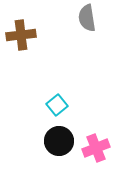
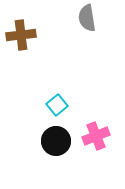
black circle: moved 3 px left
pink cross: moved 12 px up
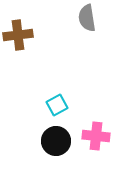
brown cross: moved 3 px left
cyan square: rotated 10 degrees clockwise
pink cross: rotated 28 degrees clockwise
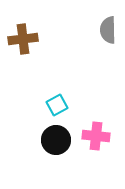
gray semicircle: moved 21 px right, 12 px down; rotated 8 degrees clockwise
brown cross: moved 5 px right, 4 px down
black circle: moved 1 px up
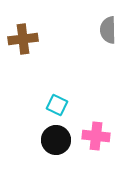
cyan square: rotated 35 degrees counterclockwise
